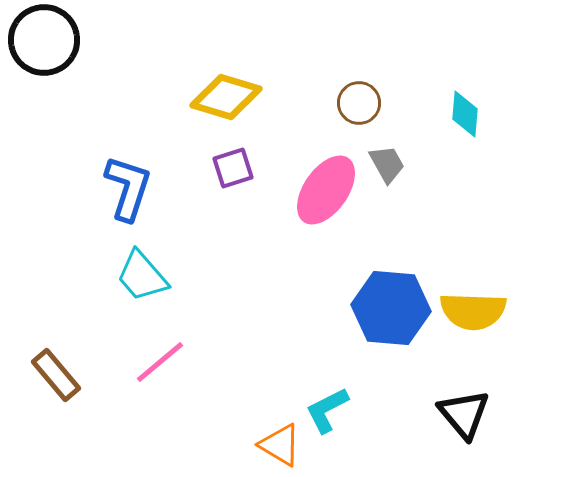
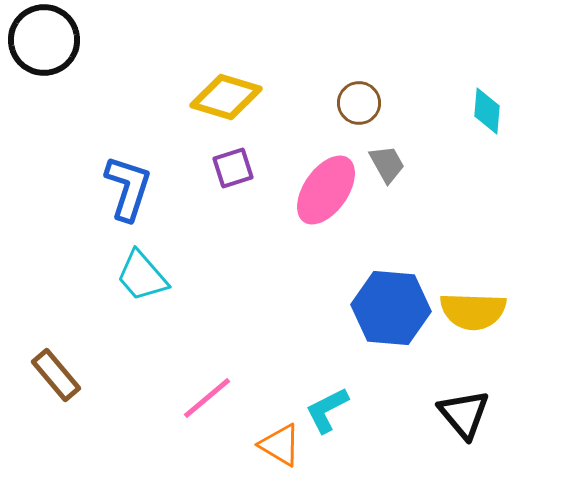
cyan diamond: moved 22 px right, 3 px up
pink line: moved 47 px right, 36 px down
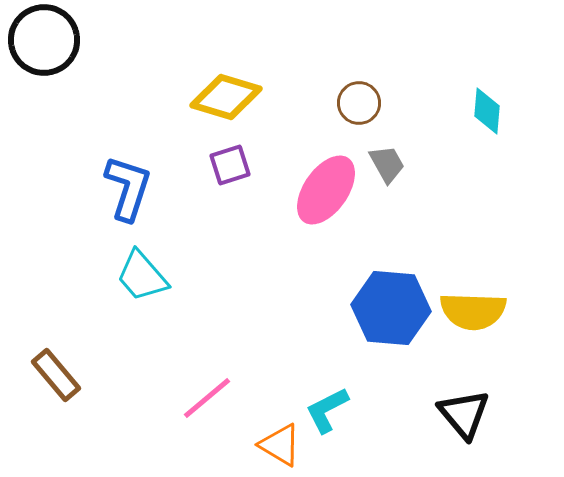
purple square: moved 3 px left, 3 px up
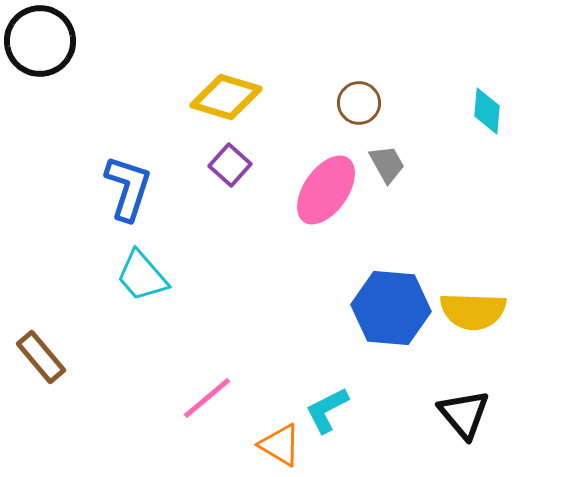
black circle: moved 4 px left, 1 px down
purple square: rotated 30 degrees counterclockwise
brown rectangle: moved 15 px left, 18 px up
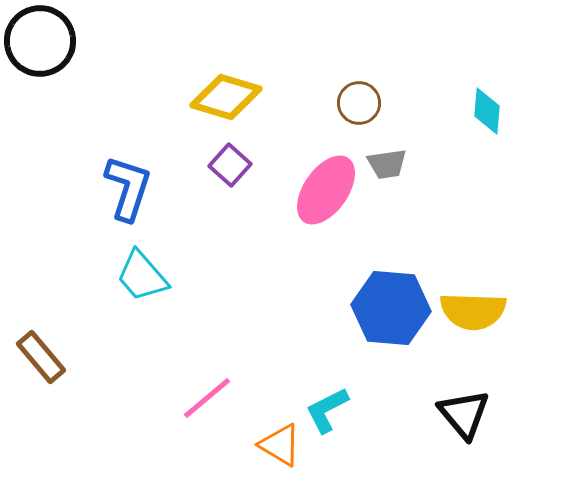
gray trapezoid: rotated 111 degrees clockwise
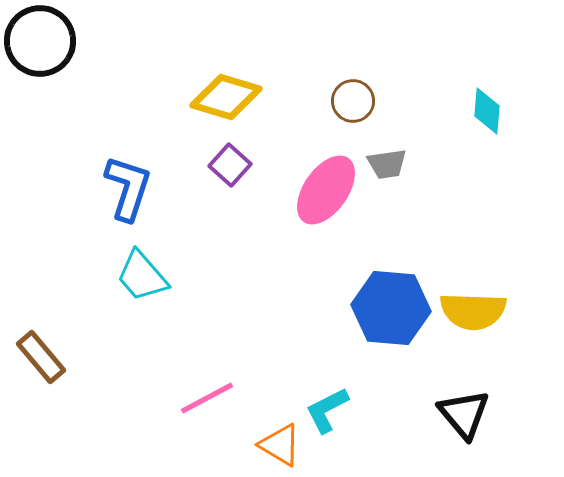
brown circle: moved 6 px left, 2 px up
pink line: rotated 12 degrees clockwise
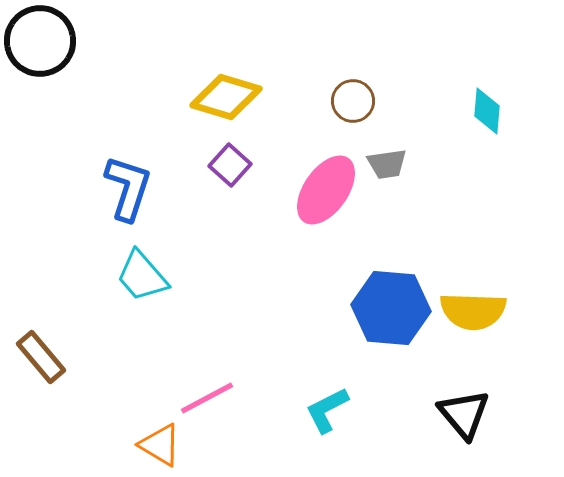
orange triangle: moved 120 px left
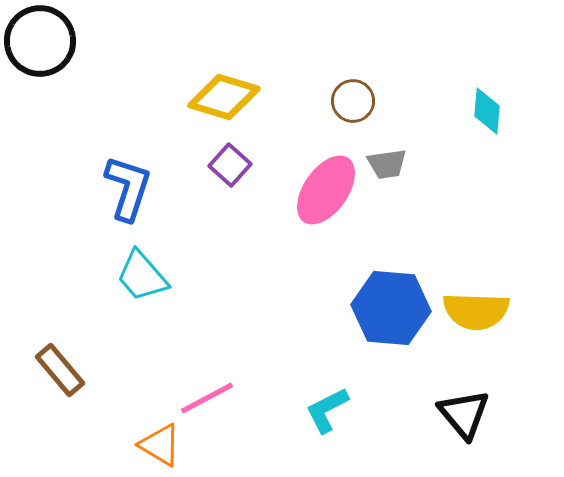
yellow diamond: moved 2 px left
yellow semicircle: moved 3 px right
brown rectangle: moved 19 px right, 13 px down
